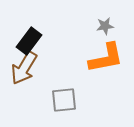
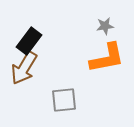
orange L-shape: moved 1 px right
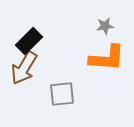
black rectangle: rotated 8 degrees clockwise
orange L-shape: rotated 15 degrees clockwise
gray square: moved 2 px left, 6 px up
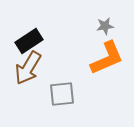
black rectangle: rotated 12 degrees clockwise
orange L-shape: rotated 27 degrees counterclockwise
brown arrow: moved 4 px right
